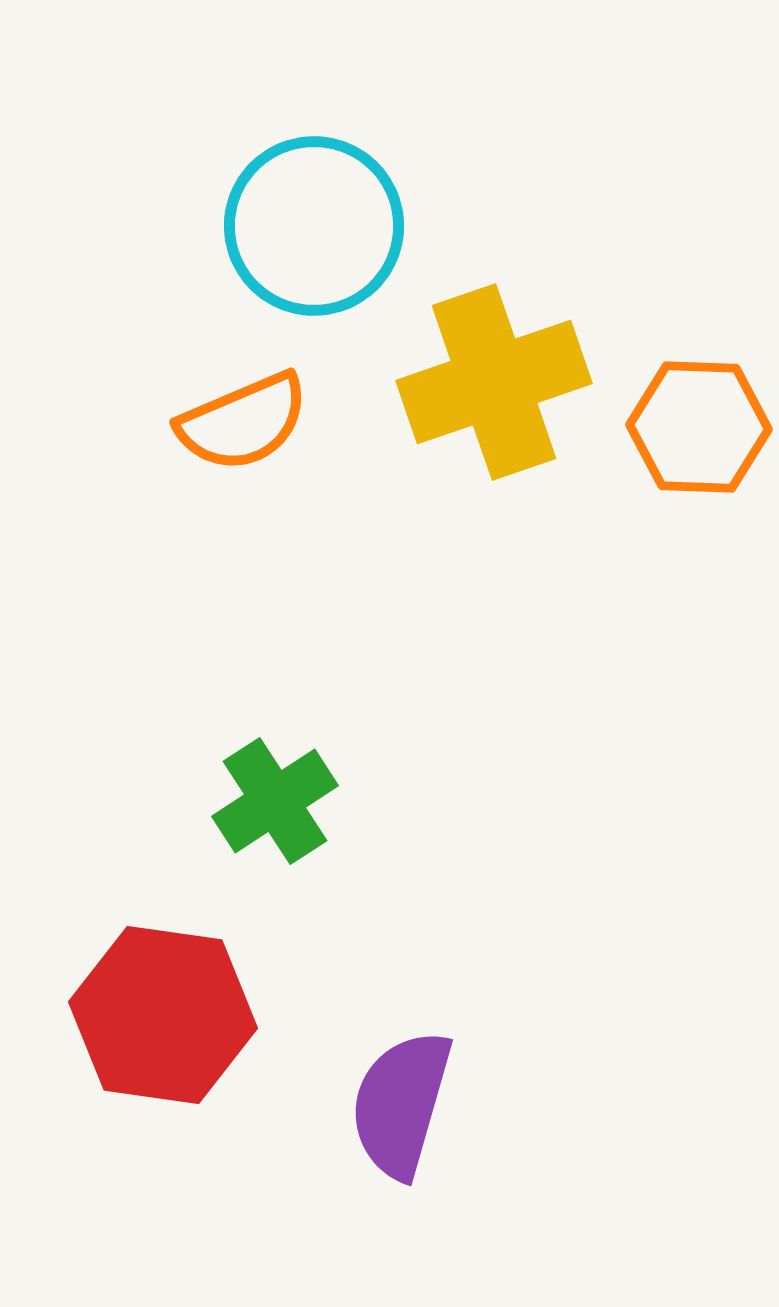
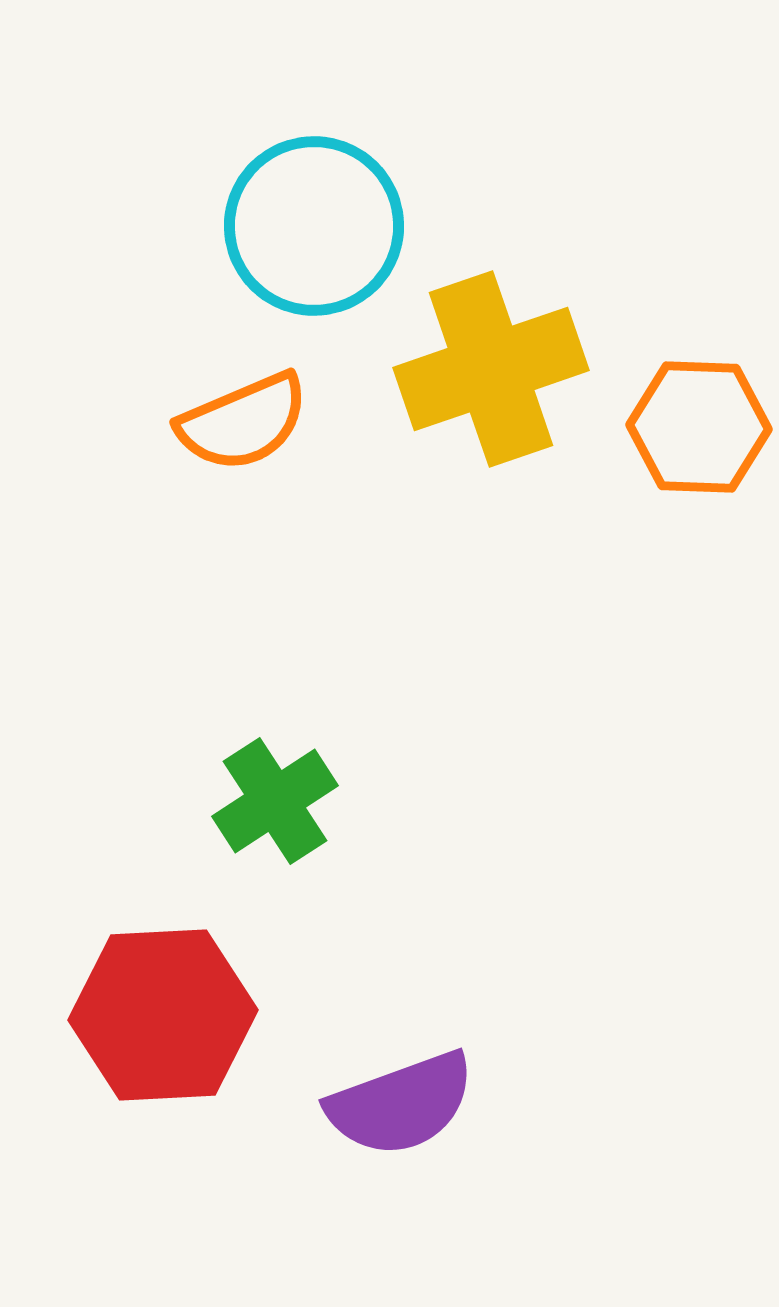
yellow cross: moved 3 px left, 13 px up
red hexagon: rotated 11 degrees counterclockwise
purple semicircle: rotated 126 degrees counterclockwise
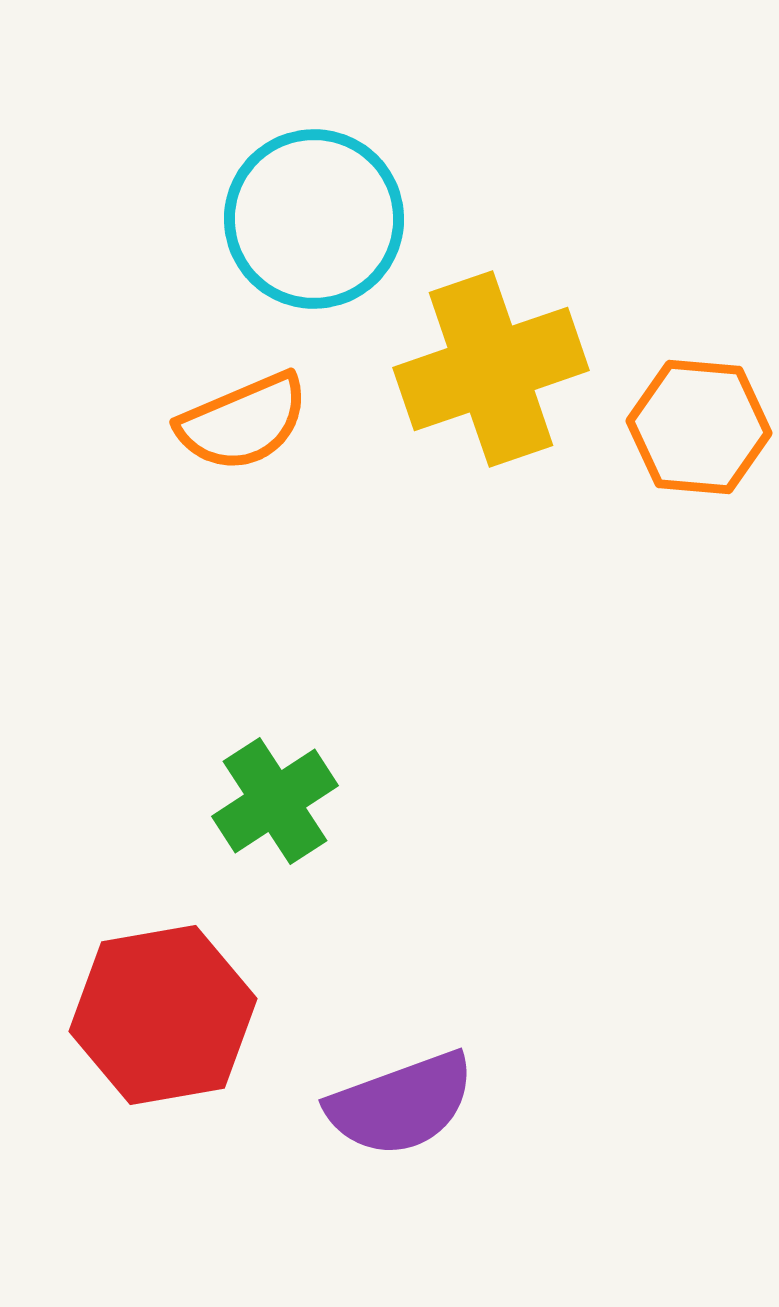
cyan circle: moved 7 px up
orange hexagon: rotated 3 degrees clockwise
red hexagon: rotated 7 degrees counterclockwise
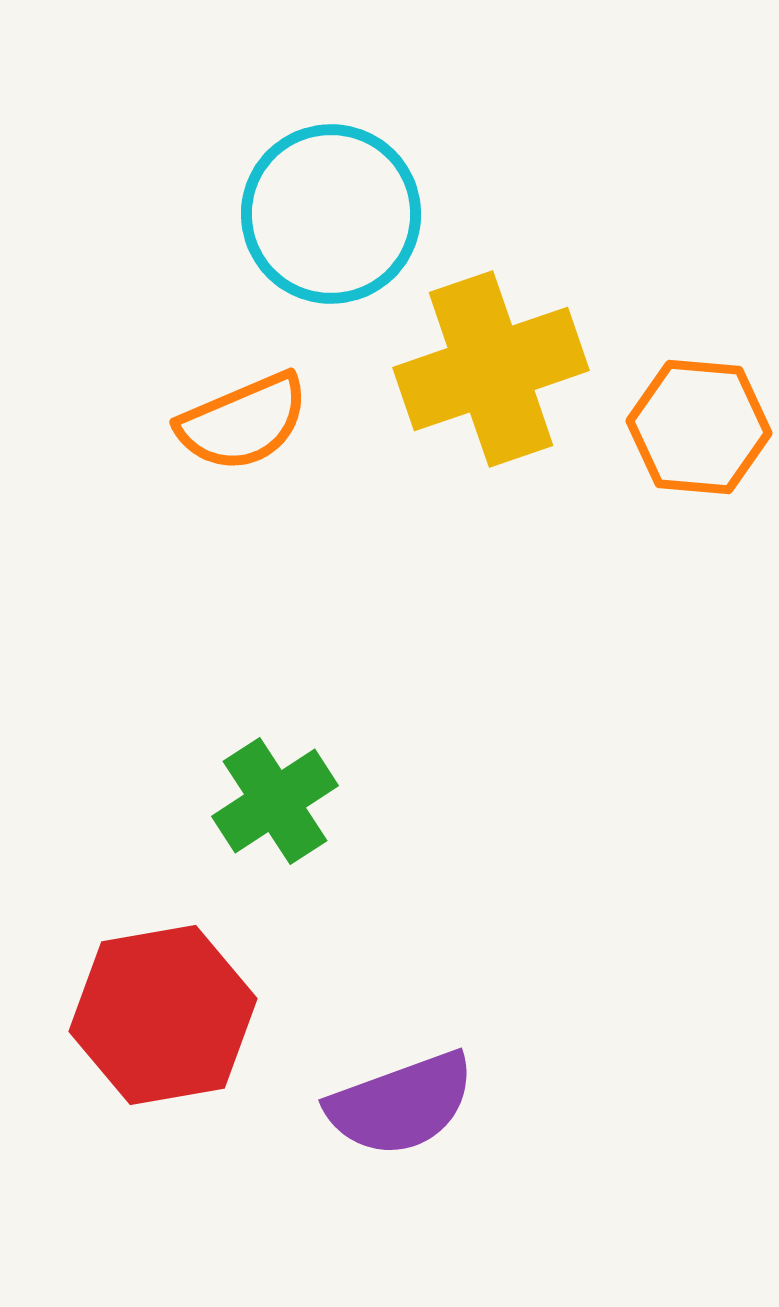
cyan circle: moved 17 px right, 5 px up
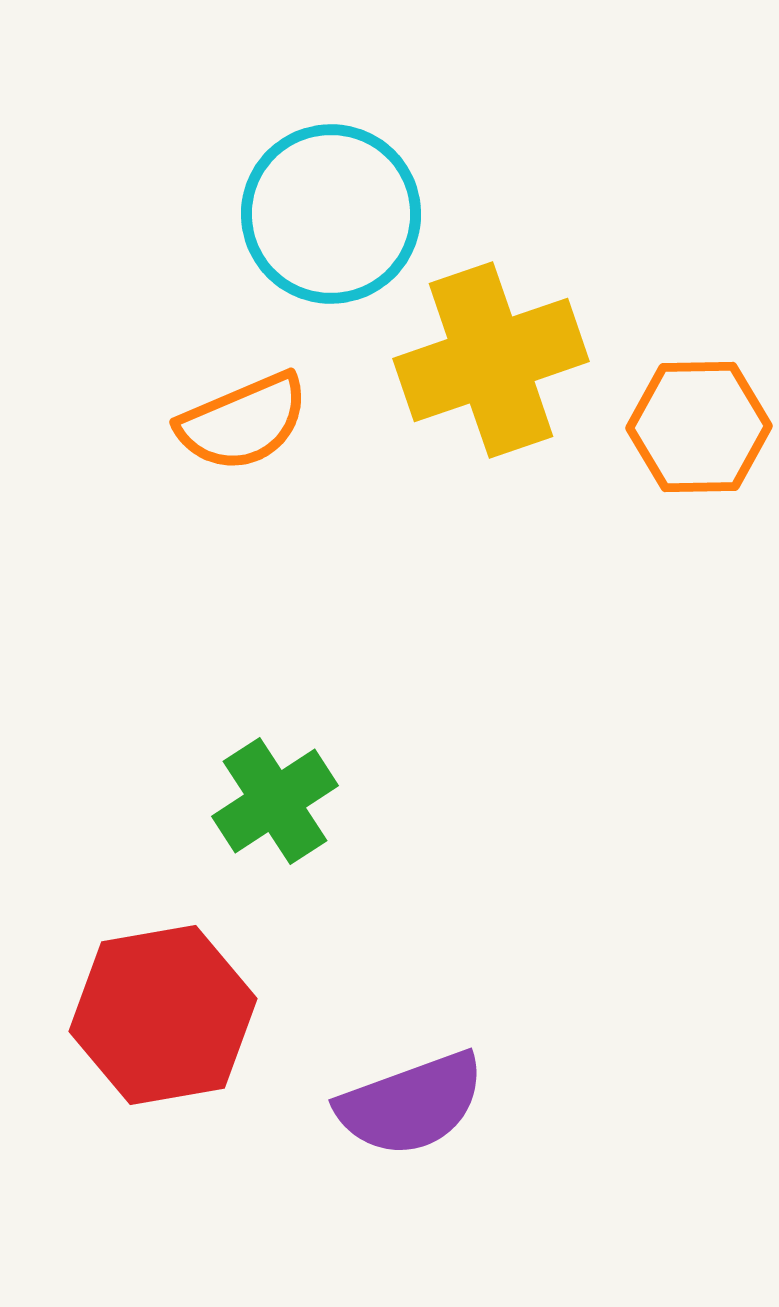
yellow cross: moved 9 px up
orange hexagon: rotated 6 degrees counterclockwise
purple semicircle: moved 10 px right
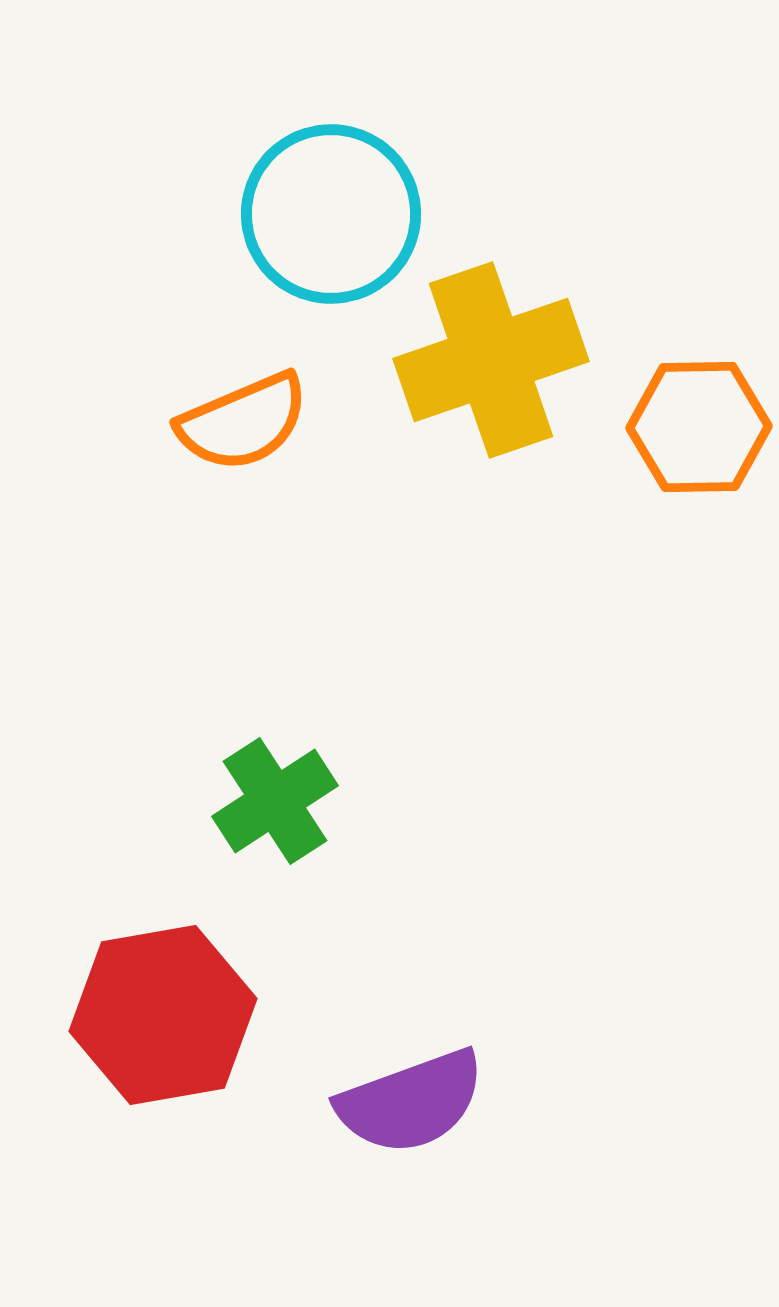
purple semicircle: moved 2 px up
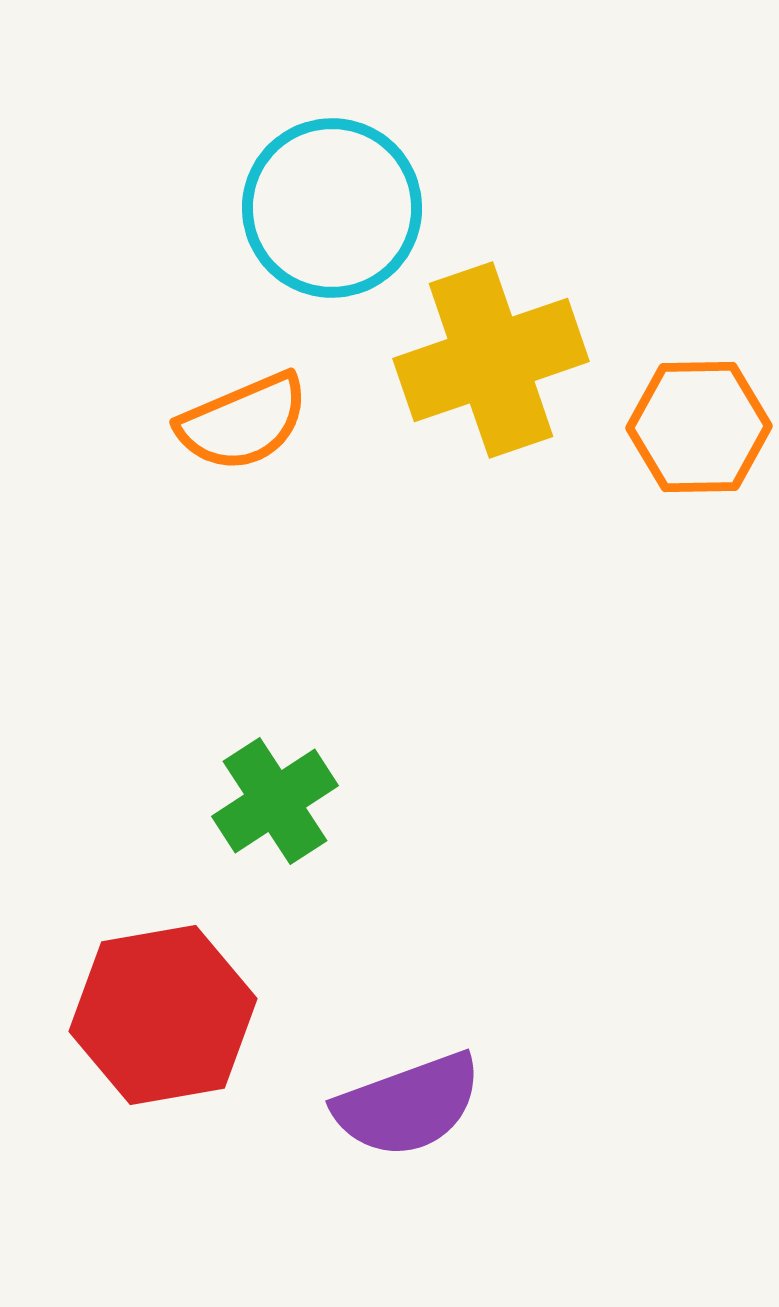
cyan circle: moved 1 px right, 6 px up
purple semicircle: moved 3 px left, 3 px down
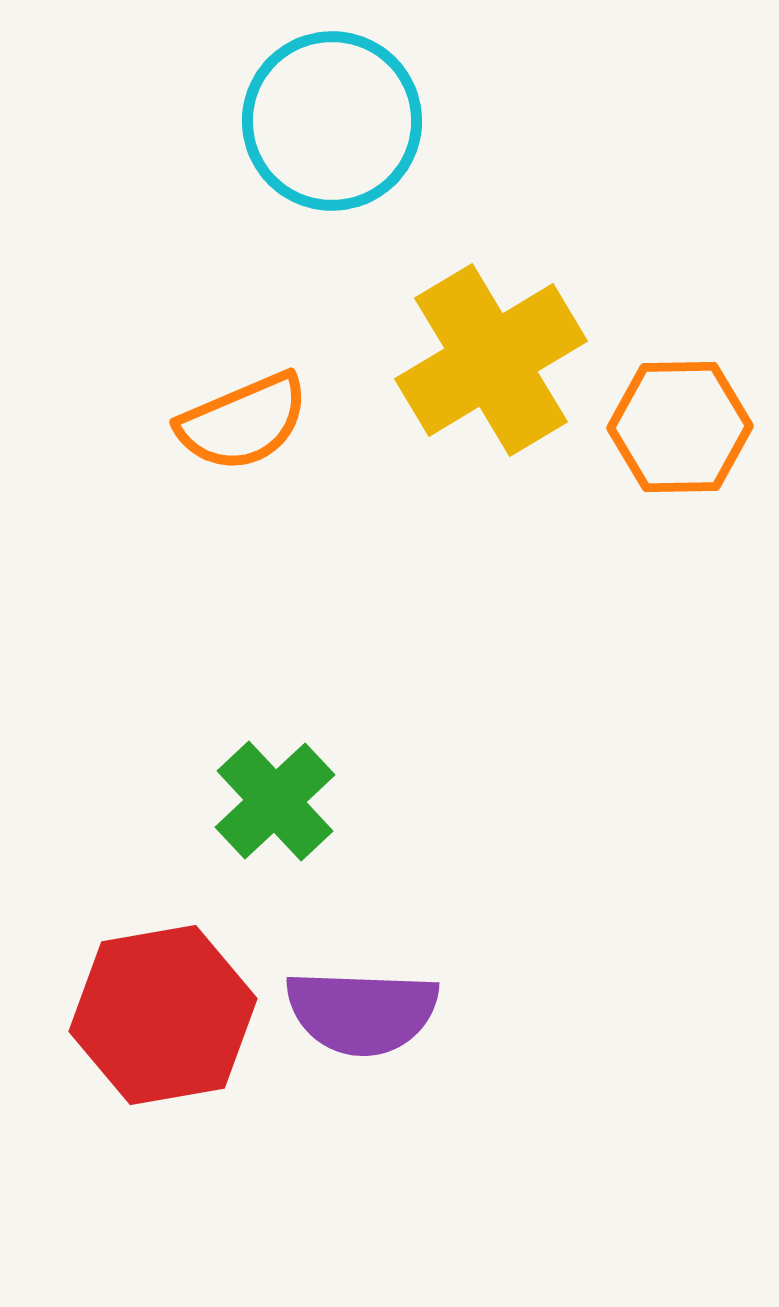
cyan circle: moved 87 px up
yellow cross: rotated 12 degrees counterclockwise
orange hexagon: moved 19 px left
green cross: rotated 10 degrees counterclockwise
purple semicircle: moved 46 px left, 93 px up; rotated 22 degrees clockwise
